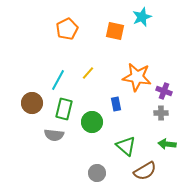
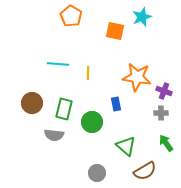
orange pentagon: moved 4 px right, 13 px up; rotated 15 degrees counterclockwise
yellow line: rotated 40 degrees counterclockwise
cyan line: moved 16 px up; rotated 65 degrees clockwise
green arrow: moved 1 px left, 1 px up; rotated 48 degrees clockwise
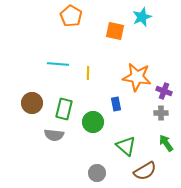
green circle: moved 1 px right
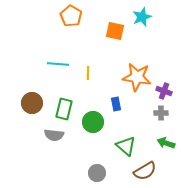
green arrow: rotated 36 degrees counterclockwise
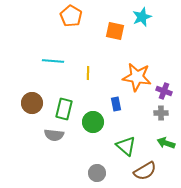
cyan line: moved 5 px left, 3 px up
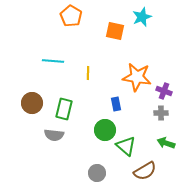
green circle: moved 12 px right, 8 px down
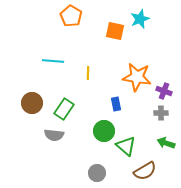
cyan star: moved 2 px left, 2 px down
green rectangle: rotated 20 degrees clockwise
green circle: moved 1 px left, 1 px down
